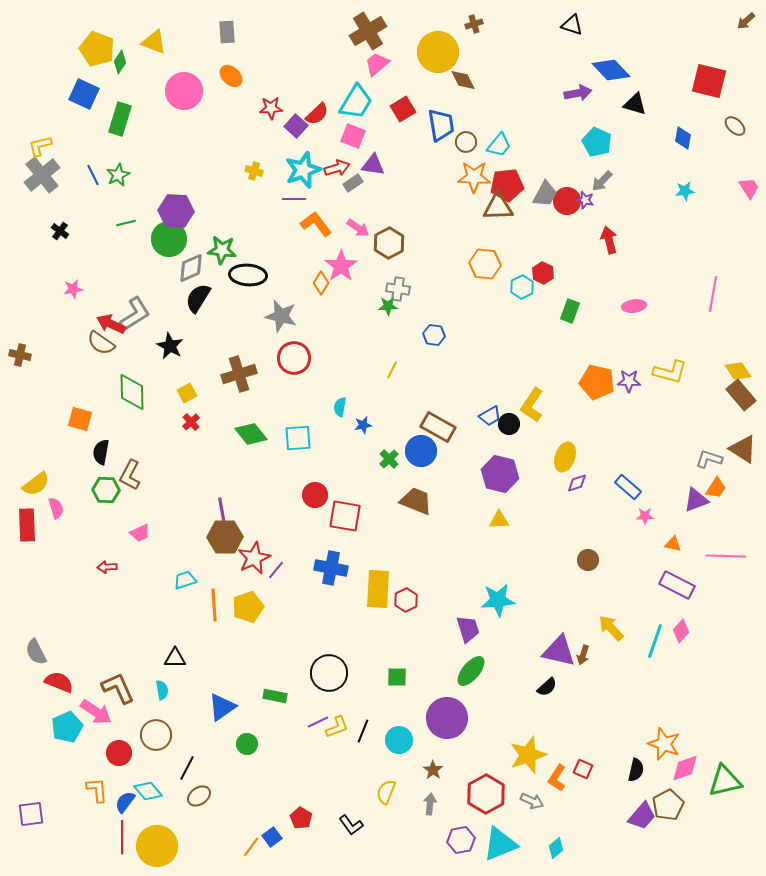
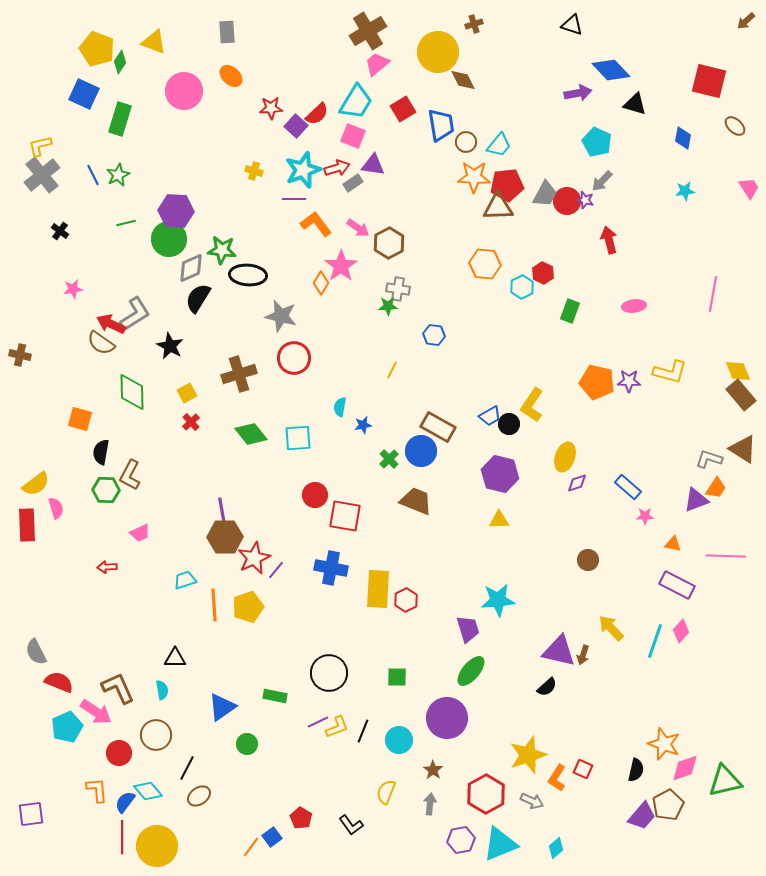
yellow diamond at (738, 371): rotated 12 degrees clockwise
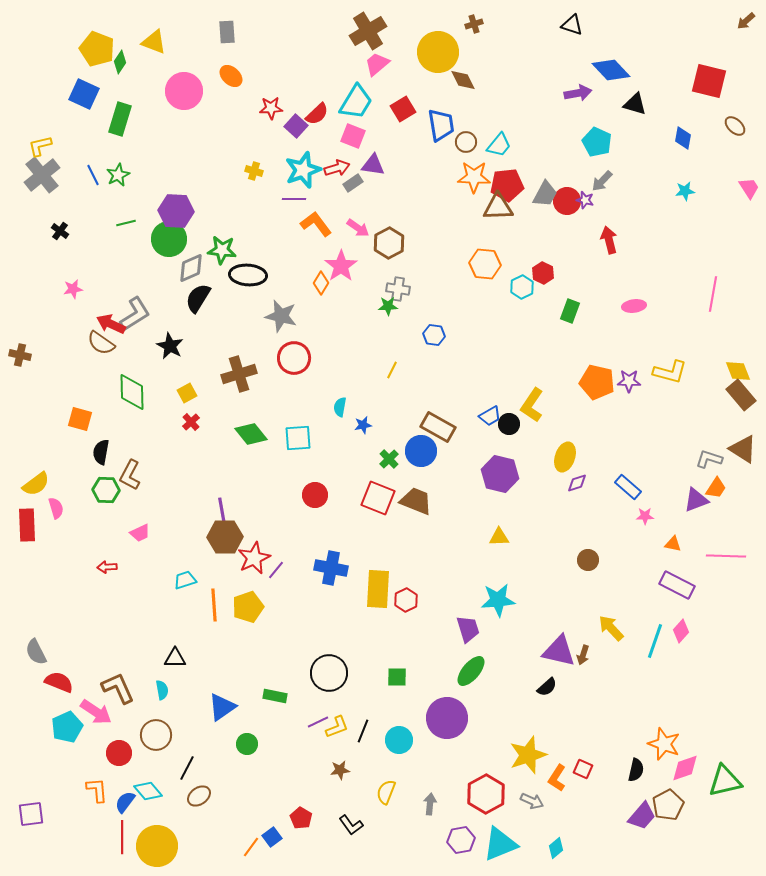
red square at (345, 516): moved 33 px right, 18 px up; rotated 12 degrees clockwise
yellow triangle at (499, 520): moved 17 px down
brown star at (433, 770): moved 93 px left; rotated 30 degrees clockwise
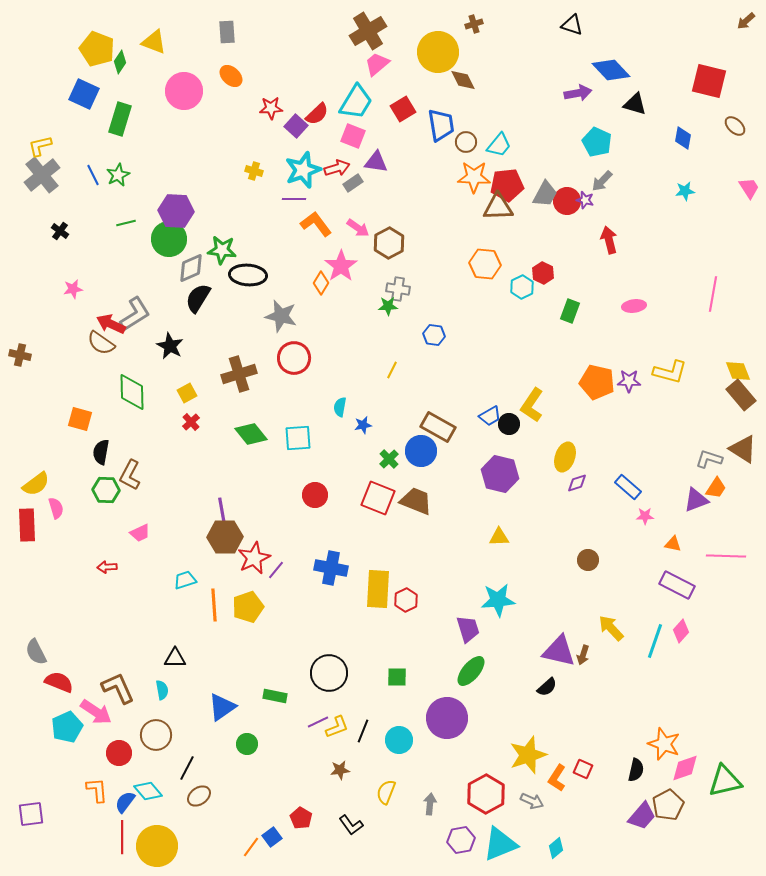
purple triangle at (373, 165): moved 3 px right, 3 px up
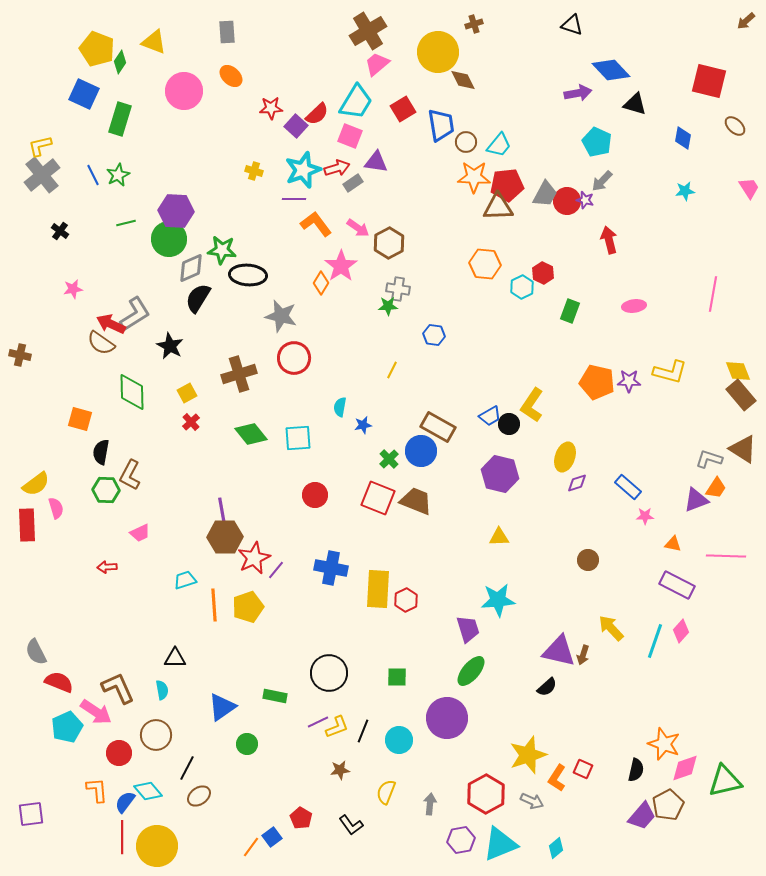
pink square at (353, 136): moved 3 px left
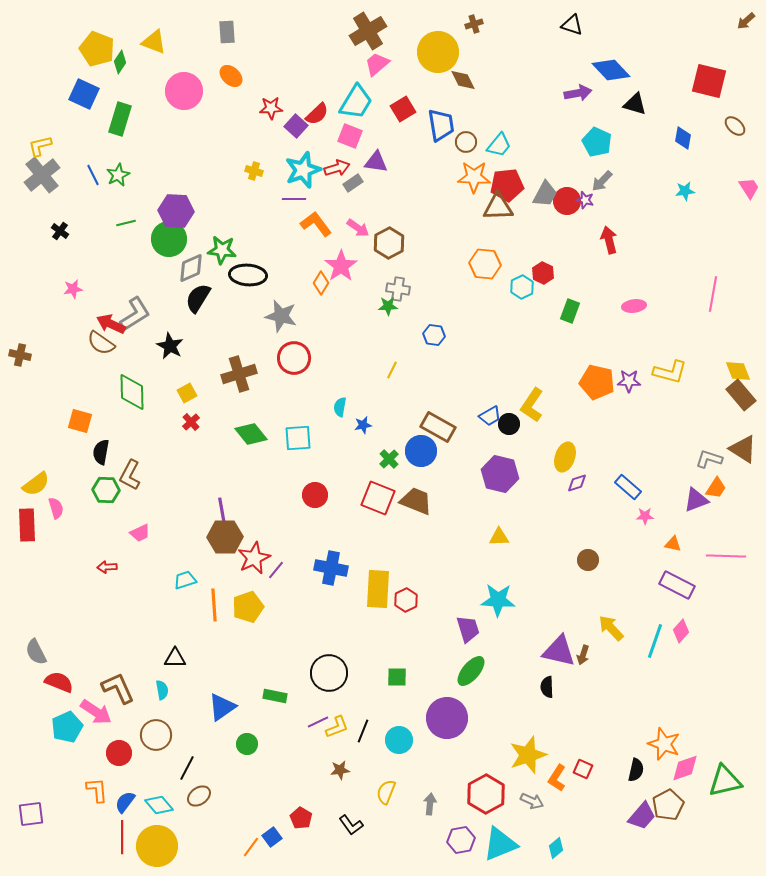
orange square at (80, 419): moved 2 px down
cyan star at (498, 600): rotated 8 degrees clockwise
black semicircle at (547, 687): rotated 130 degrees clockwise
cyan diamond at (148, 791): moved 11 px right, 14 px down
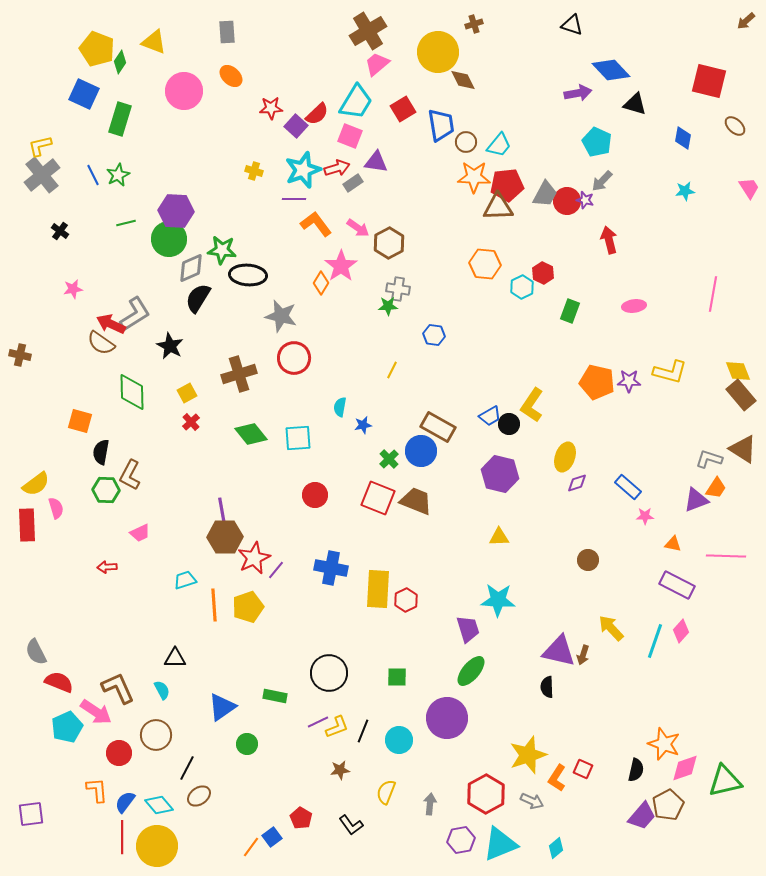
cyan semicircle at (162, 690): rotated 18 degrees counterclockwise
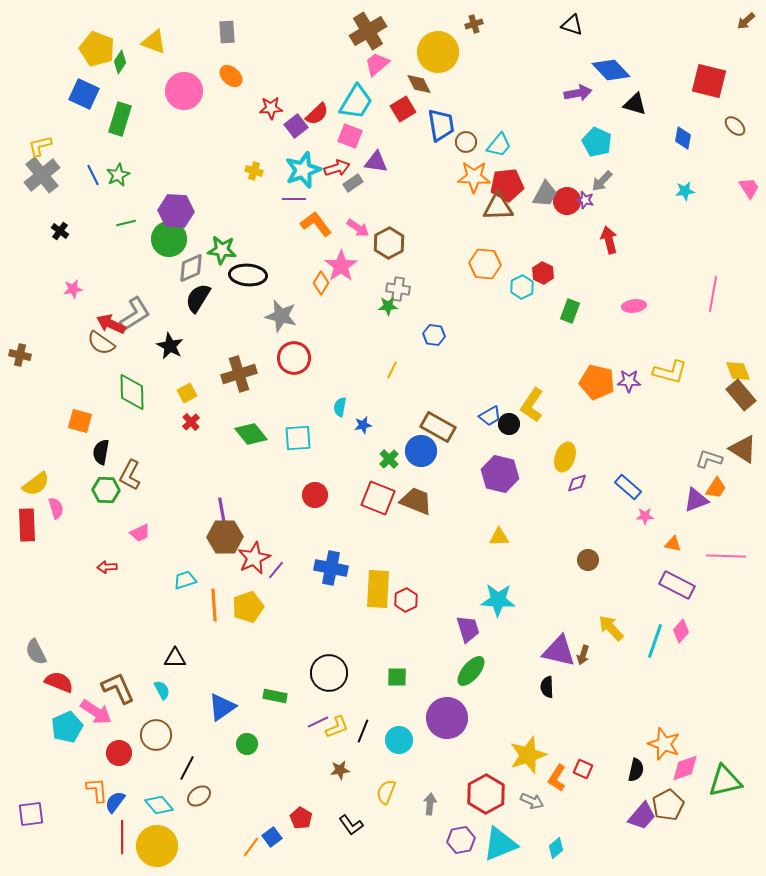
brown diamond at (463, 80): moved 44 px left, 4 px down
purple square at (296, 126): rotated 10 degrees clockwise
blue semicircle at (125, 802): moved 10 px left
